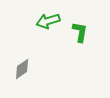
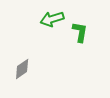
green arrow: moved 4 px right, 2 px up
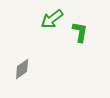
green arrow: rotated 20 degrees counterclockwise
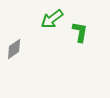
gray diamond: moved 8 px left, 20 px up
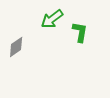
gray diamond: moved 2 px right, 2 px up
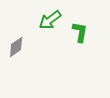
green arrow: moved 2 px left, 1 px down
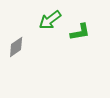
green L-shape: rotated 70 degrees clockwise
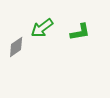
green arrow: moved 8 px left, 8 px down
